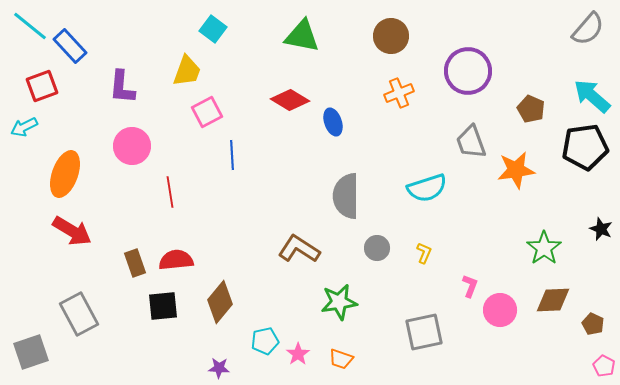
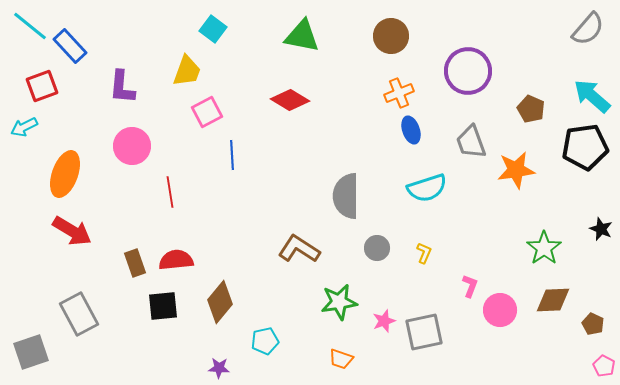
blue ellipse at (333, 122): moved 78 px right, 8 px down
pink star at (298, 354): moved 86 px right, 33 px up; rotated 15 degrees clockwise
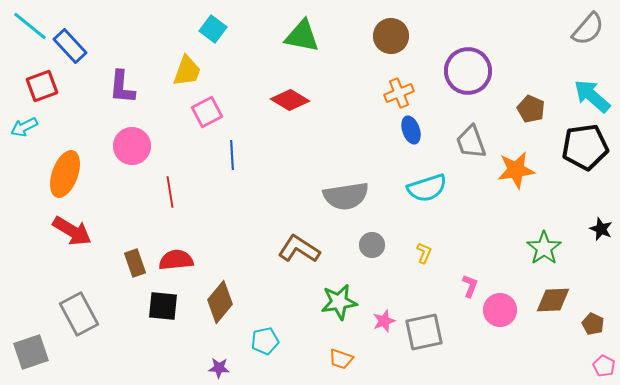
gray semicircle at (346, 196): rotated 99 degrees counterclockwise
gray circle at (377, 248): moved 5 px left, 3 px up
black square at (163, 306): rotated 12 degrees clockwise
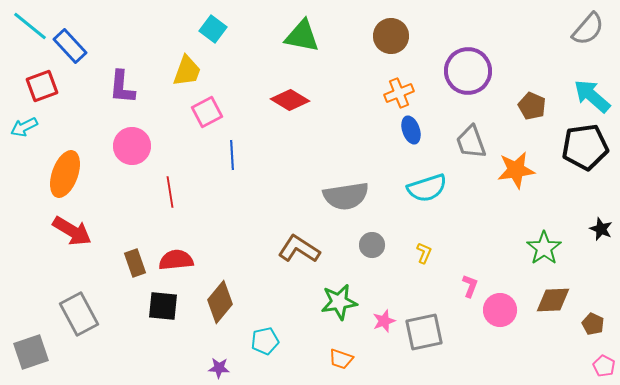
brown pentagon at (531, 109): moved 1 px right, 3 px up
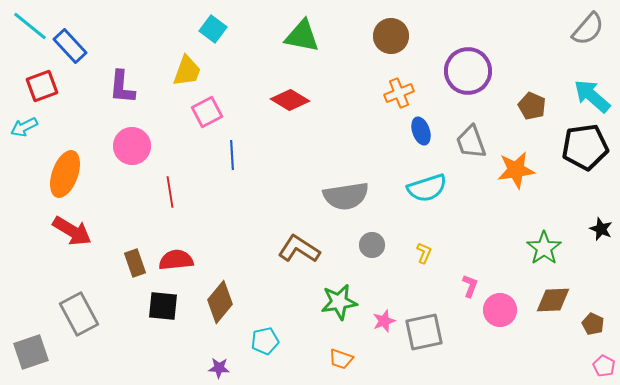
blue ellipse at (411, 130): moved 10 px right, 1 px down
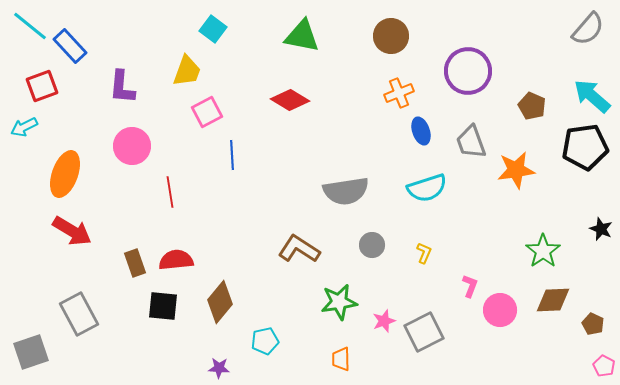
gray semicircle at (346, 196): moved 5 px up
green star at (544, 248): moved 1 px left, 3 px down
gray square at (424, 332): rotated 15 degrees counterclockwise
orange trapezoid at (341, 359): rotated 70 degrees clockwise
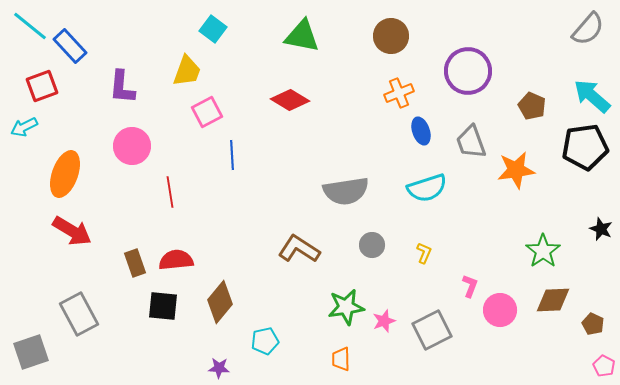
green star at (339, 302): moved 7 px right, 5 px down
gray square at (424, 332): moved 8 px right, 2 px up
